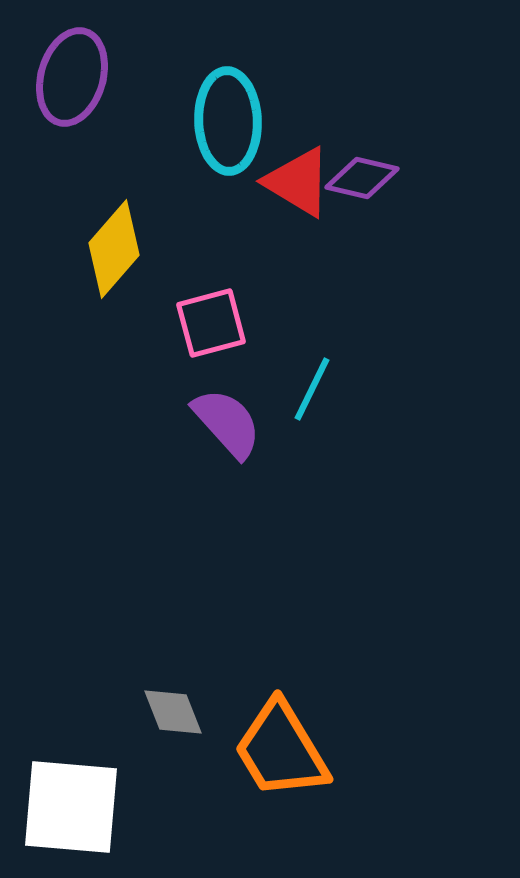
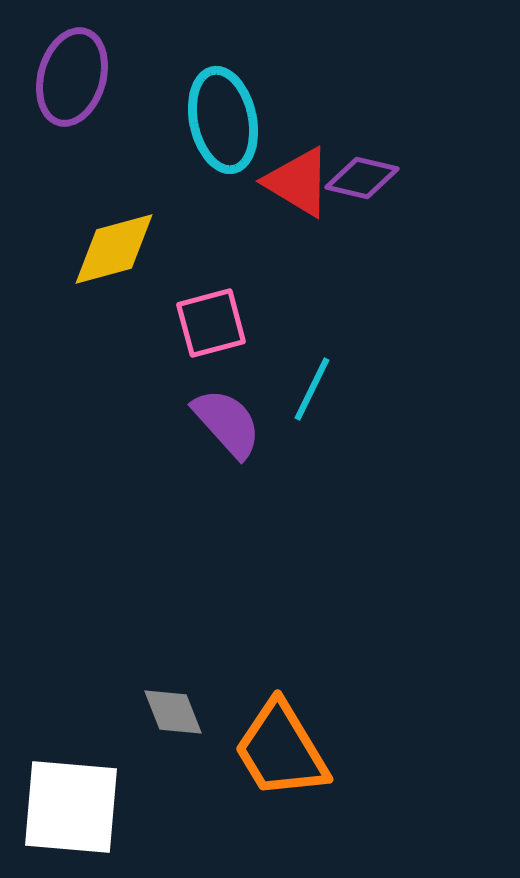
cyan ellipse: moved 5 px left, 1 px up; rotated 10 degrees counterclockwise
yellow diamond: rotated 34 degrees clockwise
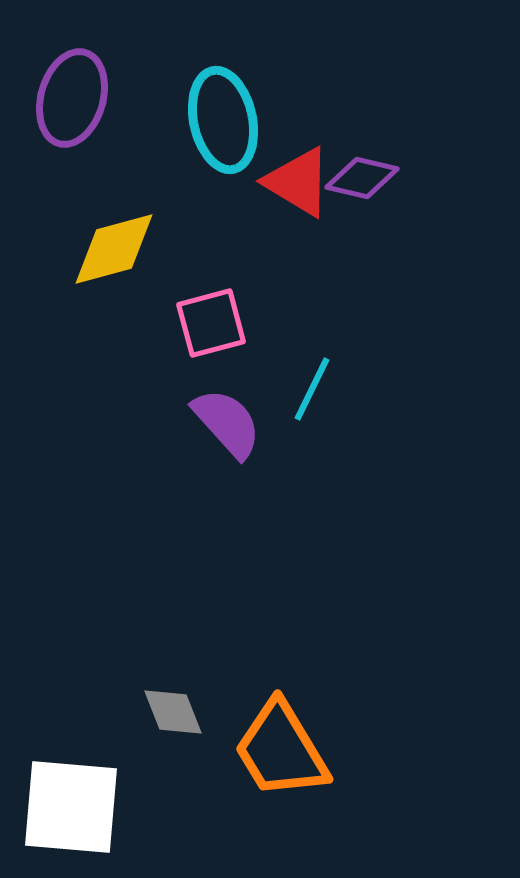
purple ellipse: moved 21 px down
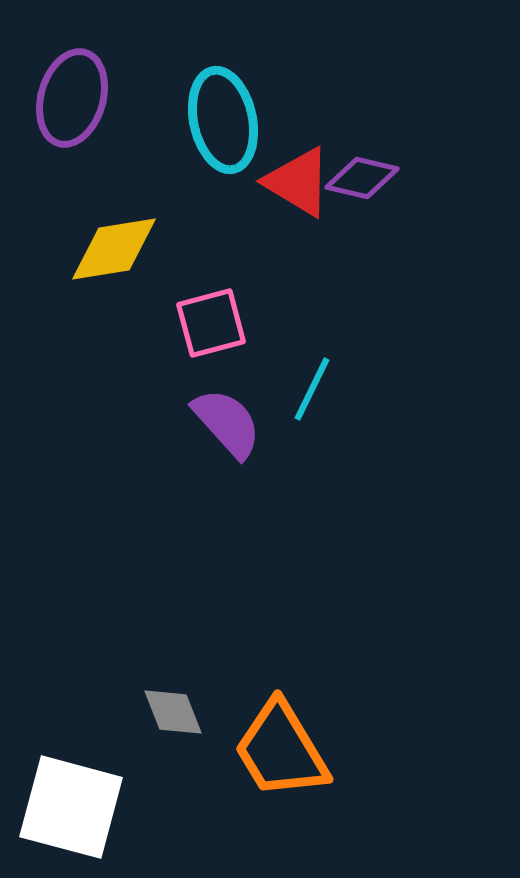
yellow diamond: rotated 6 degrees clockwise
white square: rotated 10 degrees clockwise
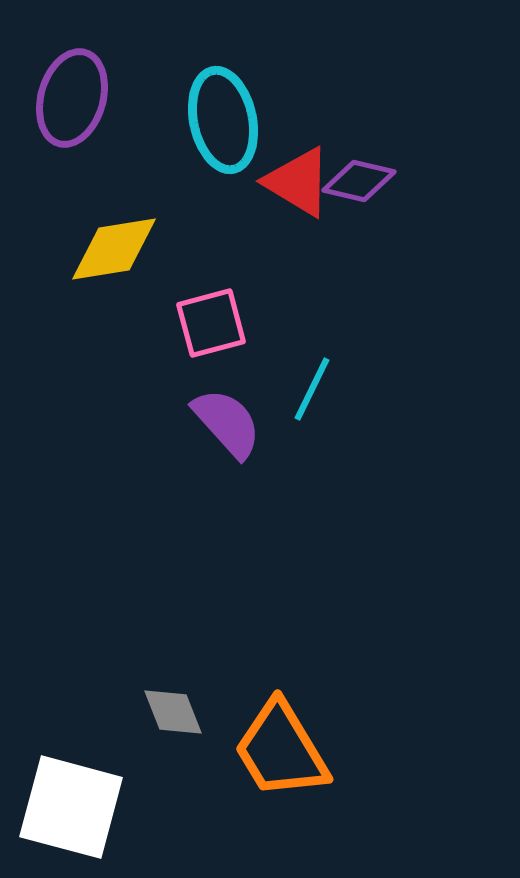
purple diamond: moved 3 px left, 3 px down
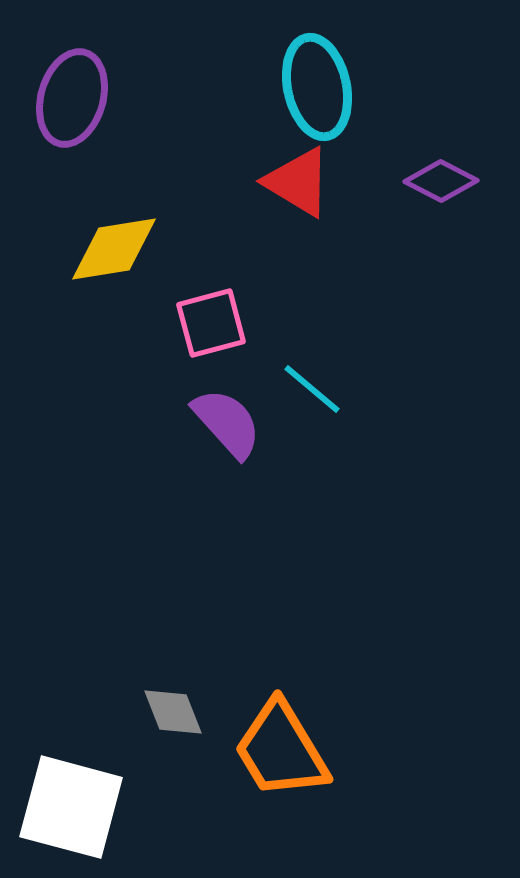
cyan ellipse: moved 94 px right, 33 px up
purple diamond: moved 82 px right; rotated 14 degrees clockwise
cyan line: rotated 76 degrees counterclockwise
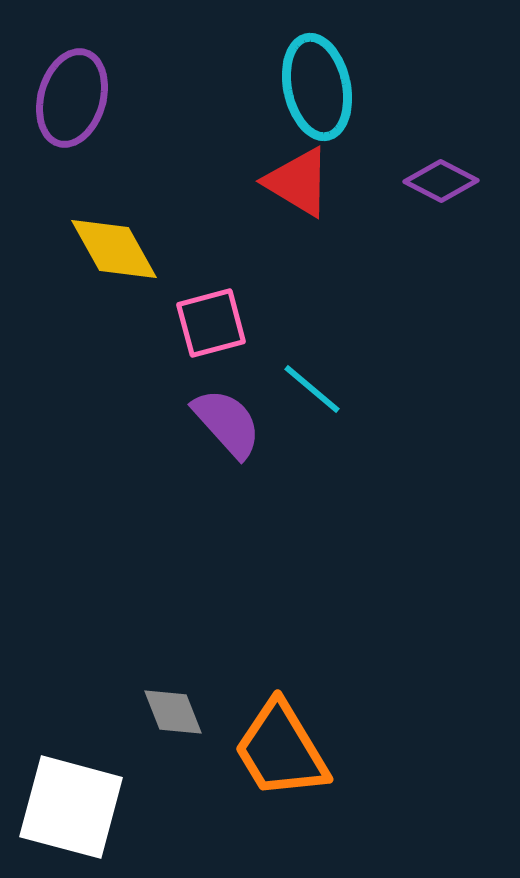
yellow diamond: rotated 70 degrees clockwise
